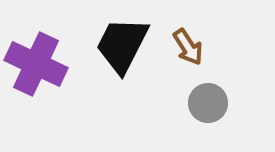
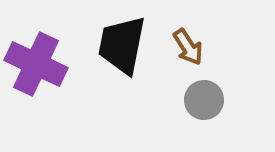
black trapezoid: rotated 16 degrees counterclockwise
gray circle: moved 4 px left, 3 px up
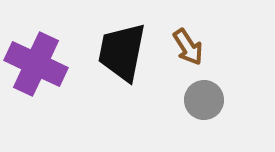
black trapezoid: moved 7 px down
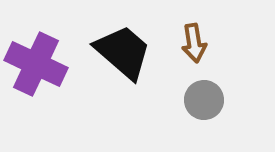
brown arrow: moved 6 px right, 4 px up; rotated 24 degrees clockwise
black trapezoid: moved 1 px right; rotated 120 degrees clockwise
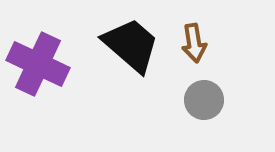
black trapezoid: moved 8 px right, 7 px up
purple cross: moved 2 px right
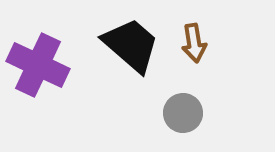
purple cross: moved 1 px down
gray circle: moved 21 px left, 13 px down
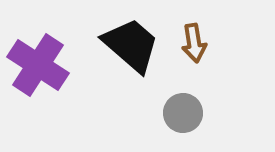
purple cross: rotated 8 degrees clockwise
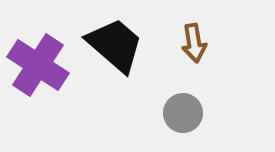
black trapezoid: moved 16 px left
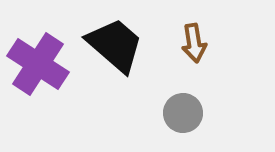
purple cross: moved 1 px up
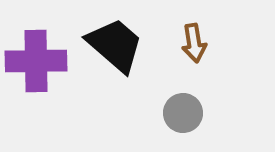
purple cross: moved 2 px left, 3 px up; rotated 34 degrees counterclockwise
